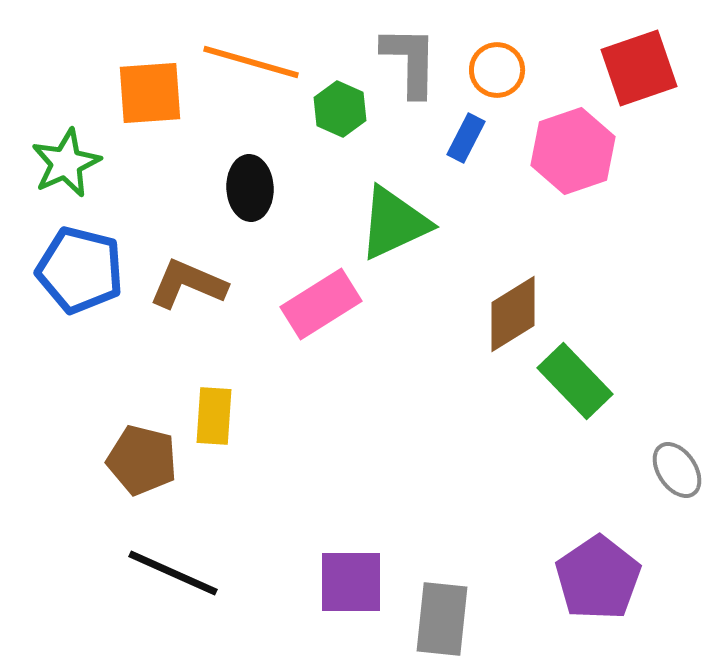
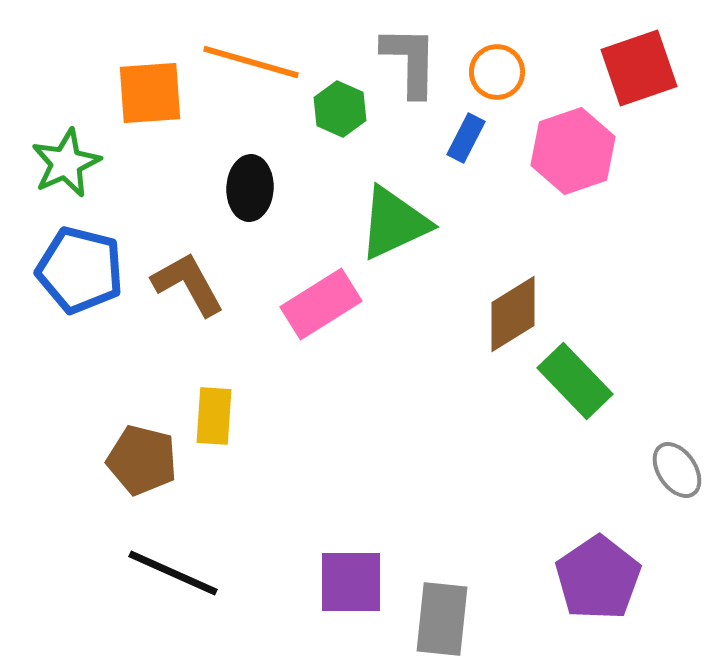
orange circle: moved 2 px down
black ellipse: rotated 6 degrees clockwise
brown L-shape: rotated 38 degrees clockwise
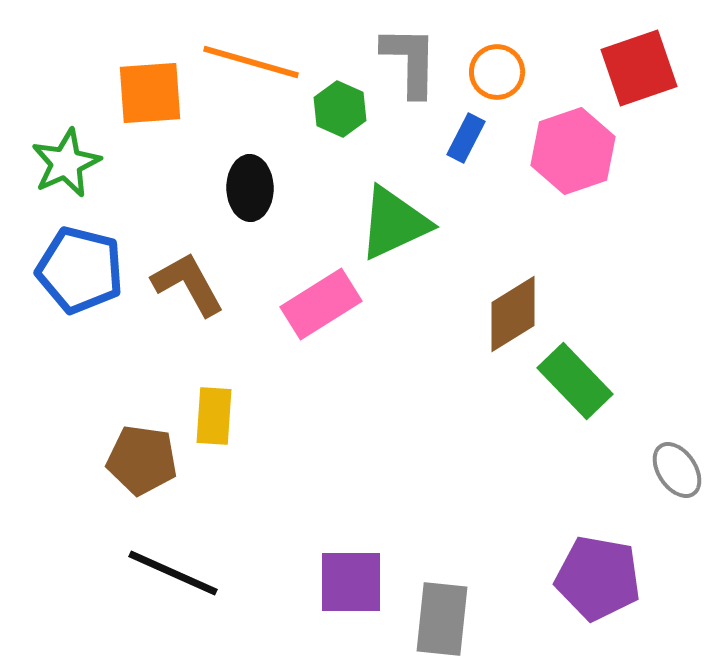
black ellipse: rotated 4 degrees counterclockwise
brown pentagon: rotated 6 degrees counterclockwise
purple pentagon: rotated 28 degrees counterclockwise
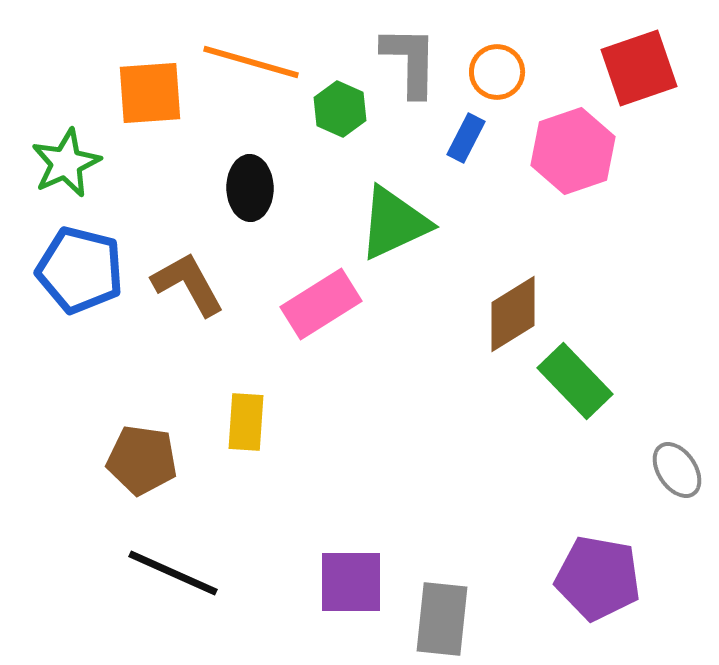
yellow rectangle: moved 32 px right, 6 px down
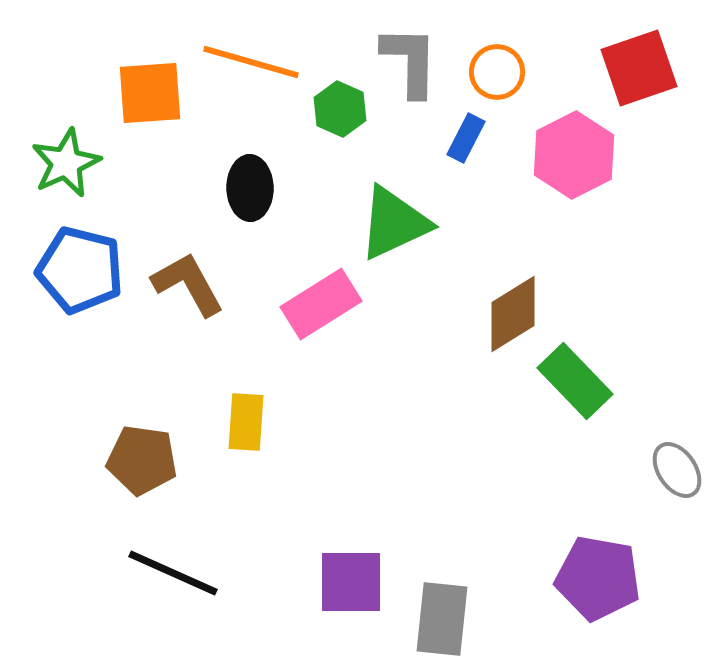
pink hexagon: moved 1 px right, 4 px down; rotated 8 degrees counterclockwise
